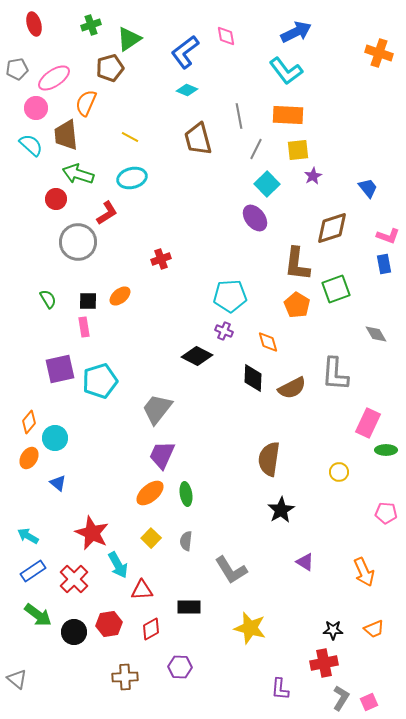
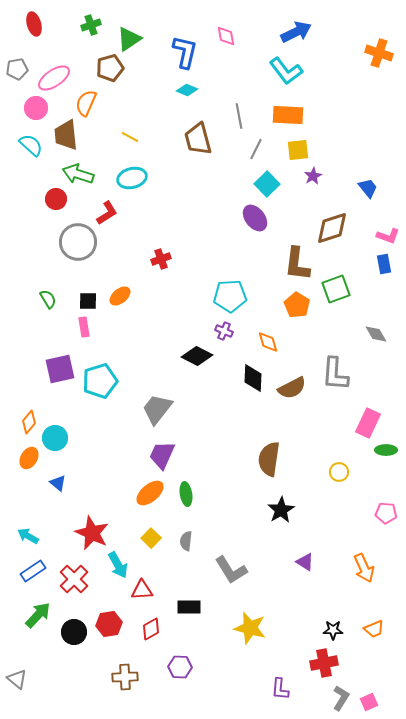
blue L-shape at (185, 52): rotated 140 degrees clockwise
orange arrow at (364, 572): moved 4 px up
green arrow at (38, 615): rotated 84 degrees counterclockwise
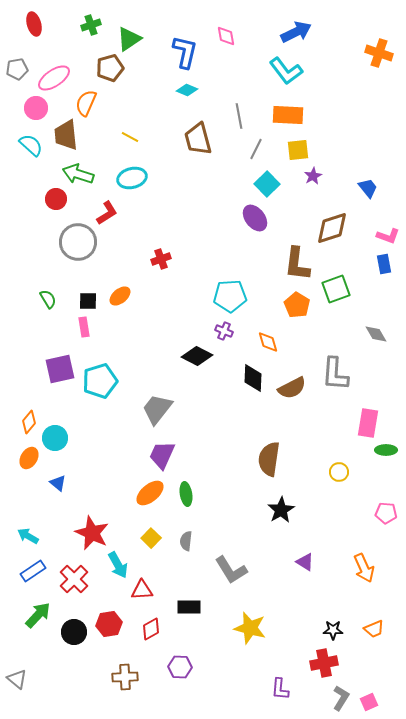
pink rectangle at (368, 423): rotated 16 degrees counterclockwise
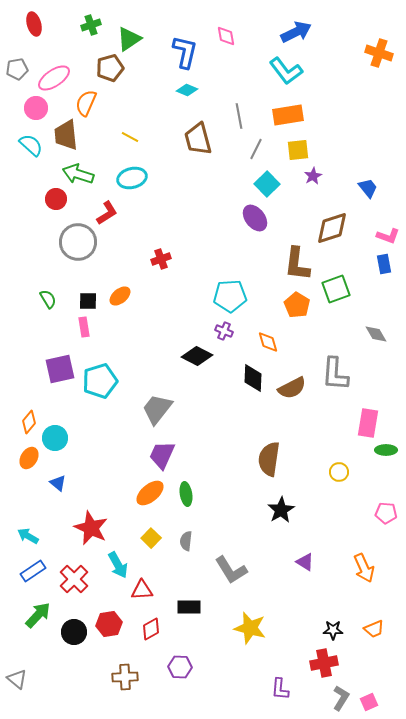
orange rectangle at (288, 115): rotated 12 degrees counterclockwise
red star at (92, 533): moved 1 px left, 5 px up
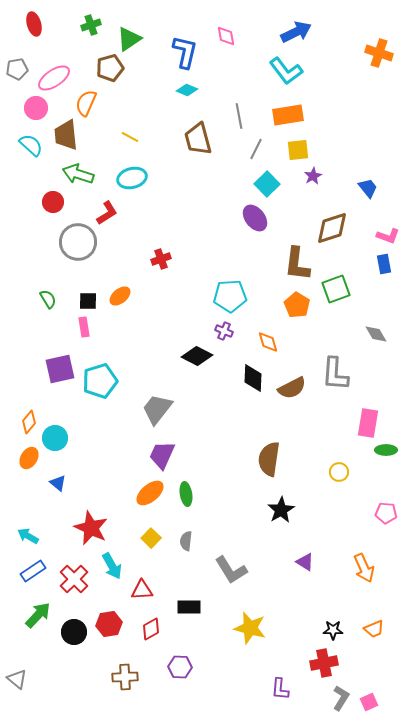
red circle at (56, 199): moved 3 px left, 3 px down
cyan arrow at (118, 565): moved 6 px left, 1 px down
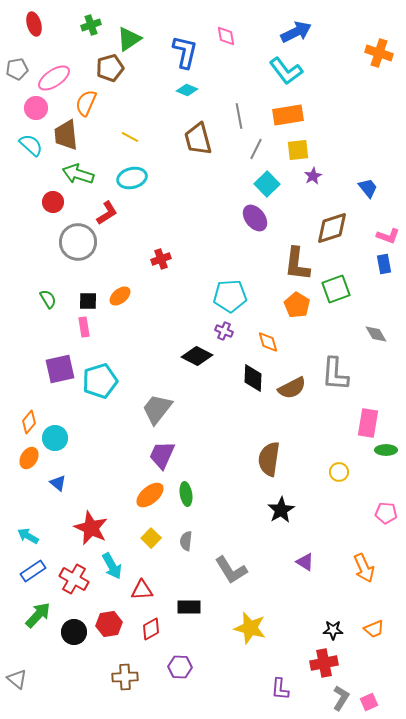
orange ellipse at (150, 493): moved 2 px down
red cross at (74, 579): rotated 16 degrees counterclockwise
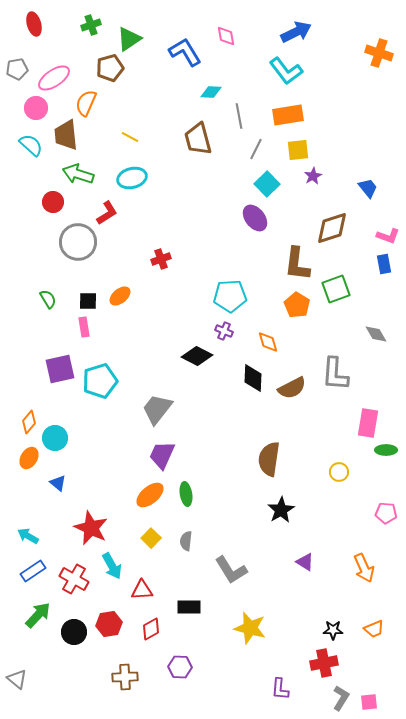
blue L-shape at (185, 52): rotated 44 degrees counterclockwise
cyan diamond at (187, 90): moved 24 px right, 2 px down; rotated 20 degrees counterclockwise
pink square at (369, 702): rotated 18 degrees clockwise
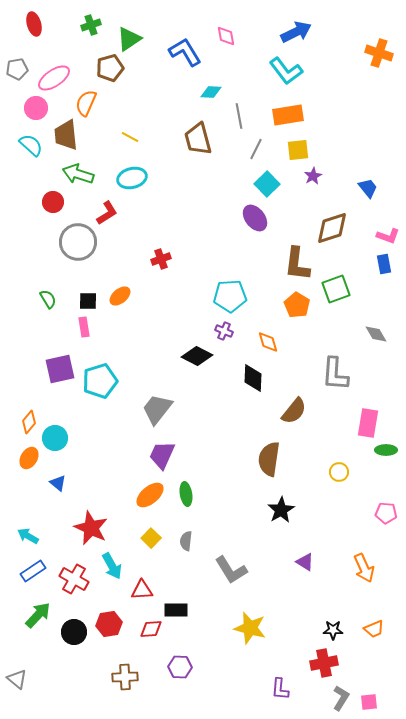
brown semicircle at (292, 388): moved 2 px right, 23 px down; rotated 24 degrees counterclockwise
black rectangle at (189, 607): moved 13 px left, 3 px down
red diamond at (151, 629): rotated 25 degrees clockwise
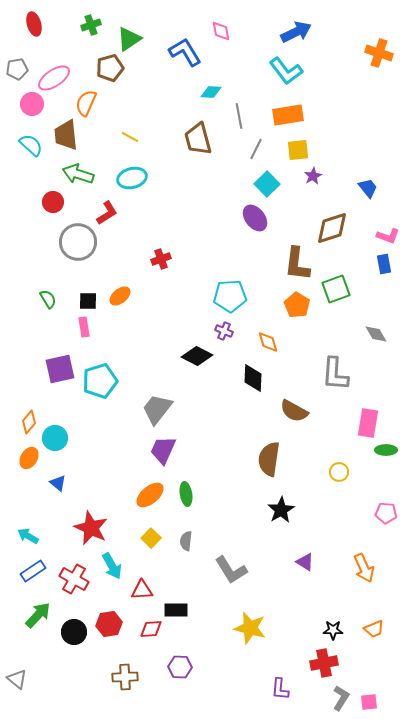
pink diamond at (226, 36): moved 5 px left, 5 px up
pink circle at (36, 108): moved 4 px left, 4 px up
brown semicircle at (294, 411): rotated 80 degrees clockwise
purple trapezoid at (162, 455): moved 1 px right, 5 px up
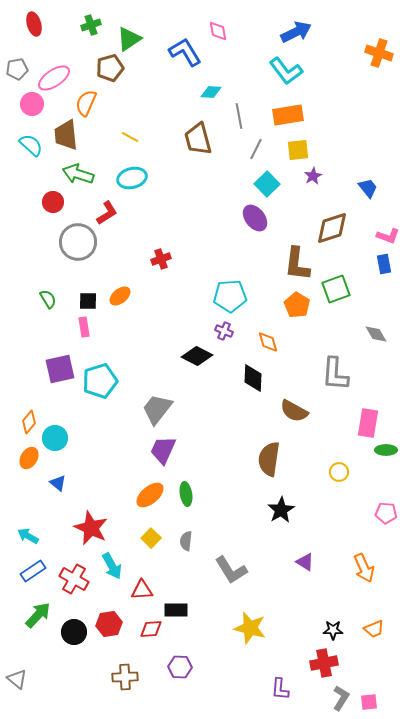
pink diamond at (221, 31): moved 3 px left
